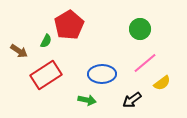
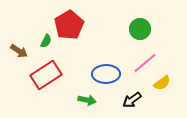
blue ellipse: moved 4 px right
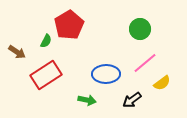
brown arrow: moved 2 px left, 1 px down
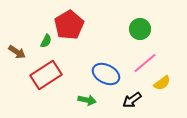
blue ellipse: rotated 28 degrees clockwise
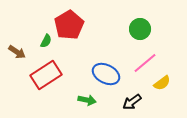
black arrow: moved 2 px down
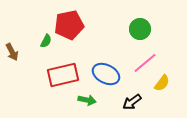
red pentagon: rotated 20 degrees clockwise
brown arrow: moved 5 px left; rotated 30 degrees clockwise
red rectangle: moved 17 px right; rotated 20 degrees clockwise
yellow semicircle: rotated 18 degrees counterclockwise
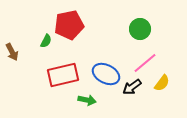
black arrow: moved 15 px up
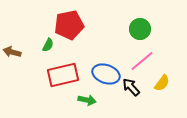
green semicircle: moved 2 px right, 4 px down
brown arrow: rotated 132 degrees clockwise
pink line: moved 3 px left, 2 px up
blue ellipse: rotated 8 degrees counterclockwise
black arrow: moved 1 px left; rotated 84 degrees clockwise
